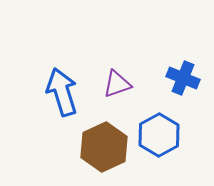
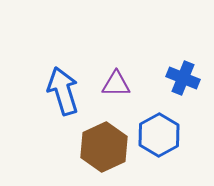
purple triangle: moved 1 px left; rotated 20 degrees clockwise
blue arrow: moved 1 px right, 1 px up
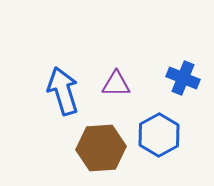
brown hexagon: moved 3 px left, 1 px down; rotated 21 degrees clockwise
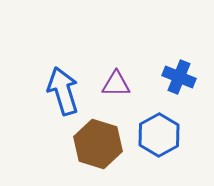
blue cross: moved 4 px left, 1 px up
brown hexagon: moved 3 px left, 4 px up; rotated 21 degrees clockwise
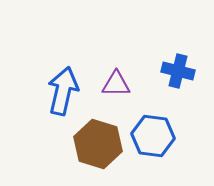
blue cross: moved 1 px left, 6 px up; rotated 8 degrees counterclockwise
blue arrow: rotated 30 degrees clockwise
blue hexagon: moved 6 px left, 1 px down; rotated 24 degrees counterclockwise
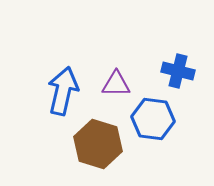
blue hexagon: moved 17 px up
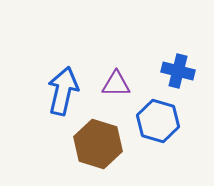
blue hexagon: moved 5 px right, 2 px down; rotated 9 degrees clockwise
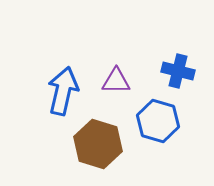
purple triangle: moved 3 px up
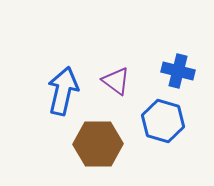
purple triangle: rotated 36 degrees clockwise
blue hexagon: moved 5 px right
brown hexagon: rotated 18 degrees counterclockwise
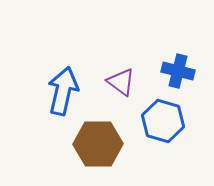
purple triangle: moved 5 px right, 1 px down
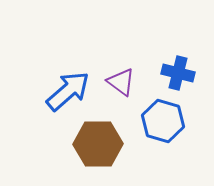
blue cross: moved 2 px down
blue arrow: moved 5 px right; rotated 36 degrees clockwise
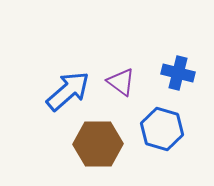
blue hexagon: moved 1 px left, 8 px down
